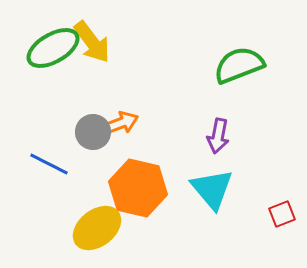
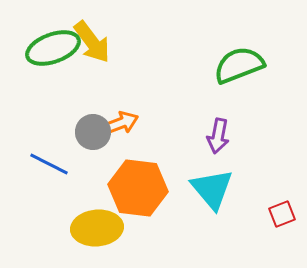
green ellipse: rotated 10 degrees clockwise
orange hexagon: rotated 6 degrees counterclockwise
yellow ellipse: rotated 33 degrees clockwise
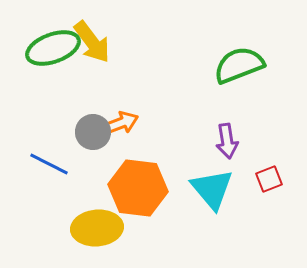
purple arrow: moved 9 px right, 5 px down; rotated 20 degrees counterclockwise
red square: moved 13 px left, 35 px up
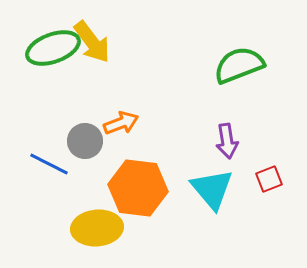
gray circle: moved 8 px left, 9 px down
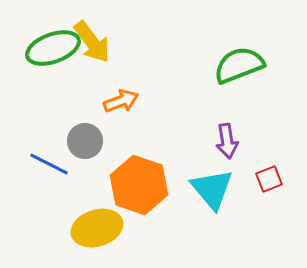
orange arrow: moved 22 px up
orange hexagon: moved 1 px right, 3 px up; rotated 12 degrees clockwise
yellow ellipse: rotated 12 degrees counterclockwise
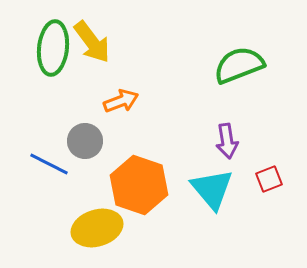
green ellipse: rotated 64 degrees counterclockwise
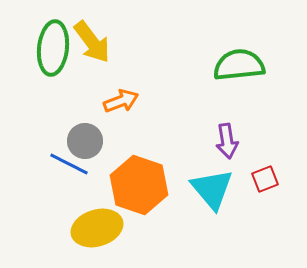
green semicircle: rotated 15 degrees clockwise
blue line: moved 20 px right
red square: moved 4 px left
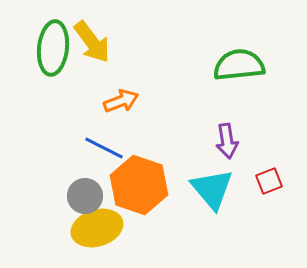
gray circle: moved 55 px down
blue line: moved 35 px right, 16 px up
red square: moved 4 px right, 2 px down
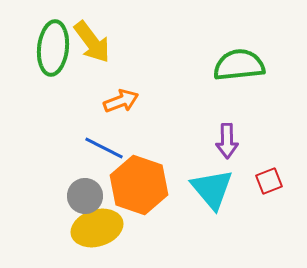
purple arrow: rotated 8 degrees clockwise
